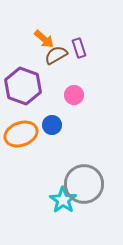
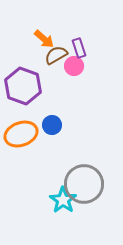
pink circle: moved 29 px up
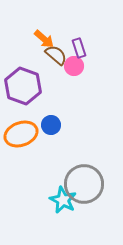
brown semicircle: rotated 70 degrees clockwise
blue circle: moved 1 px left
cyan star: rotated 8 degrees counterclockwise
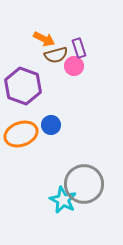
orange arrow: rotated 15 degrees counterclockwise
brown semicircle: rotated 125 degrees clockwise
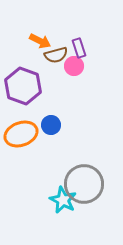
orange arrow: moved 4 px left, 2 px down
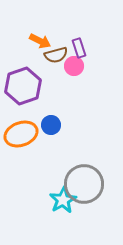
purple hexagon: rotated 21 degrees clockwise
cyan star: rotated 16 degrees clockwise
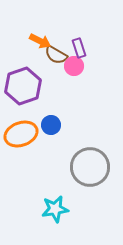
brown semicircle: rotated 45 degrees clockwise
gray circle: moved 6 px right, 17 px up
cyan star: moved 8 px left, 9 px down; rotated 20 degrees clockwise
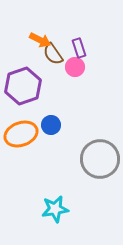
orange arrow: moved 1 px up
brown semicircle: moved 3 px left, 1 px up; rotated 25 degrees clockwise
pink circle: moved 1 px right, 1 px down
gray circle: moved 10 px right, 8 px up
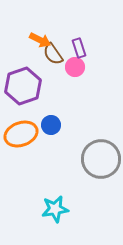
gray circle: moved 1 px right
